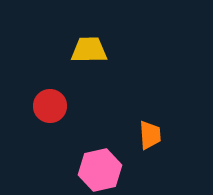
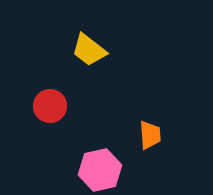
yellow trapezoid: rotated 141 degrees counterclockwise
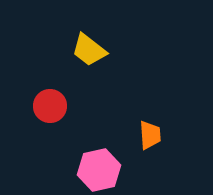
pink hexagon: moved 1 px left
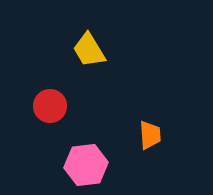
yellow trapezoid: rotated 21 degrees clockwise
pink hexagon: moved 13 px left, 5 px up; rotated 6 degrees clockwise
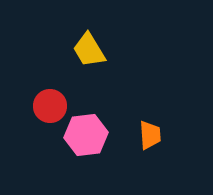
pink hexagon: moved 30 px up
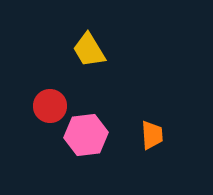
orange trapezoid: moved 2 px right
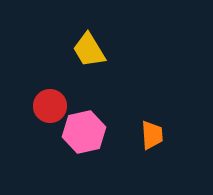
pink hexagon: moved 2 px left, 3 px up; rotated 6 degrees counterclockwise
